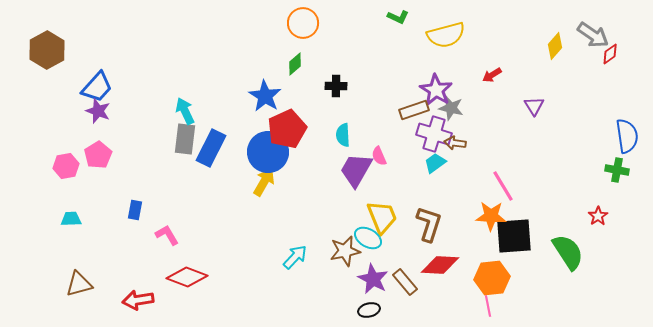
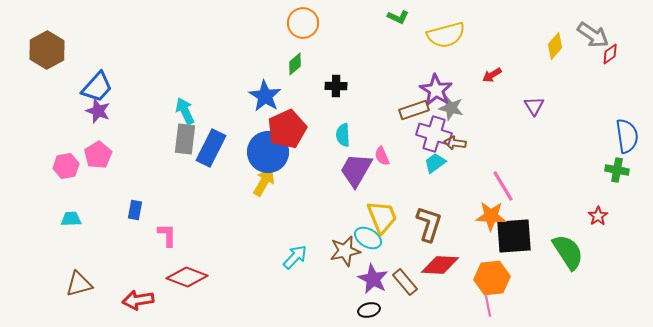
pink semicircle at (379, 156): moved 3 px right
pink L-shape at (167, 235): rotated 30 degrees clockwise
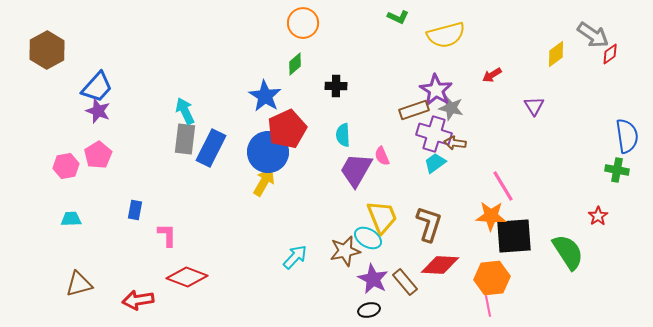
yellow diamond at (555, 46): moved 1 px right, 8 px down; rotated 12 degrees clockwise
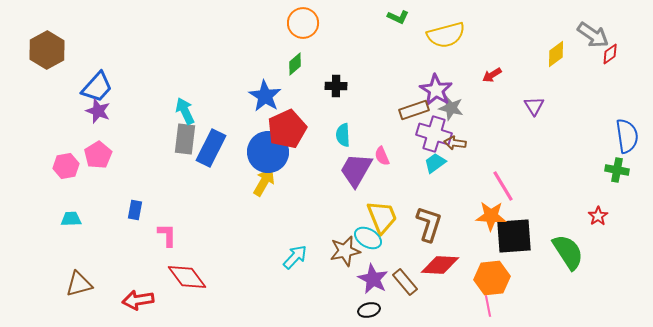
red diamond at (187, 277): rotated 33 degrees clockwise
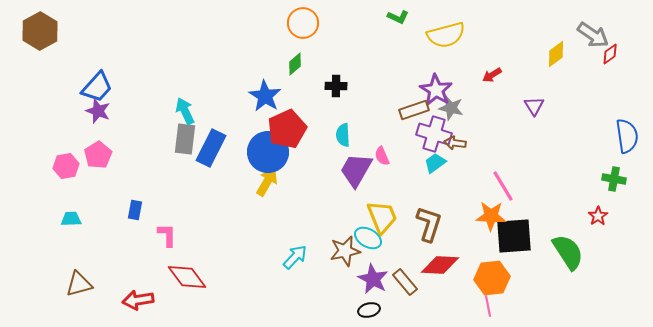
brown hexagon at (47, 50): moved 7 px left, 19 px up
green cross at (617, 170): moved 3 px left, 9 px down
yellow arrow at (264, 182): moved 3 px right
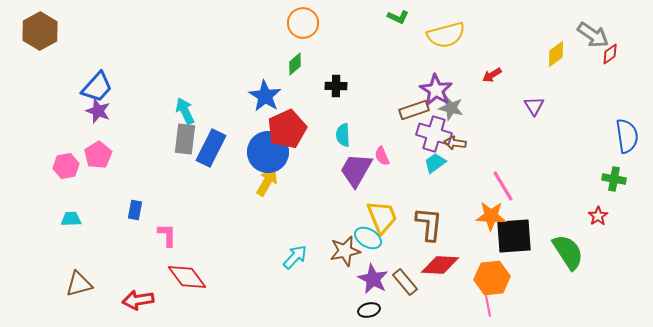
brown L-shape at (429, 224): rotated 12 degrees counterclockwise
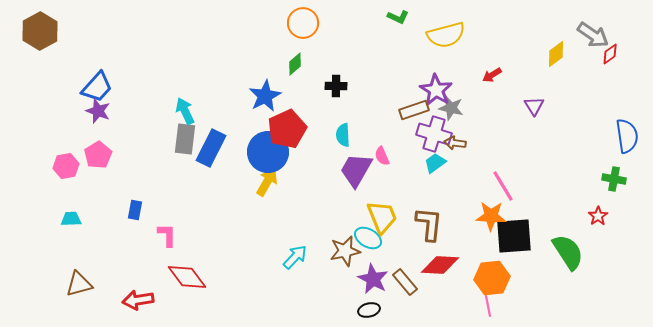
blue star at (265, 96): rotated 12 degrees clockwise
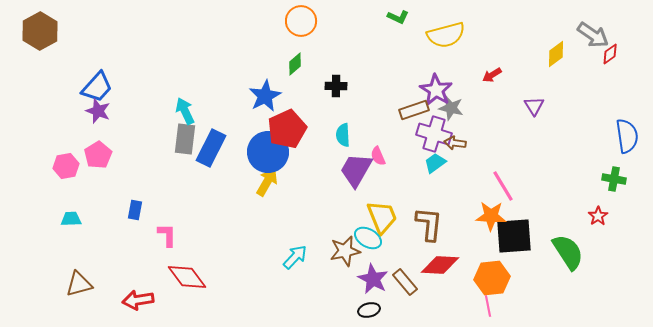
orange circle at (303, 23): moved 2 px left, 2 px up
pink semicircle at (382, 156): moved 4 px left
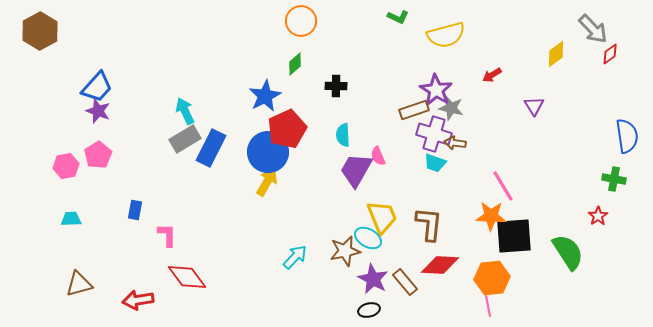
gray arrow at (593, 35): moved 6 px up; rotated 12 degrees clockwise
gray rectangle at (185, 139): rotated 52 degrees clockwise
cyan trapezoid at (435, 163): rotated 125 degrees counterclockwise
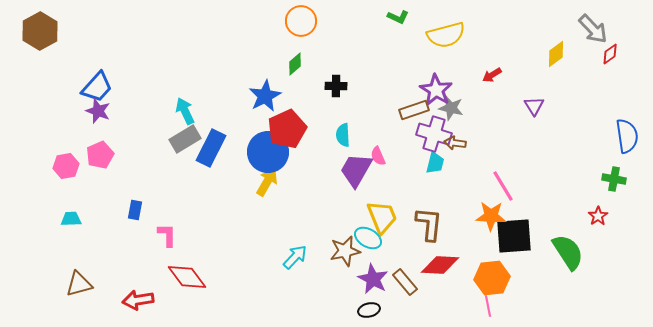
pink pentagon at (98, 155): moved 2 px right; rotated 8 degrees clockwise
cyan trapezoid at (435, 163): rotated 95 degrees counterclockwise
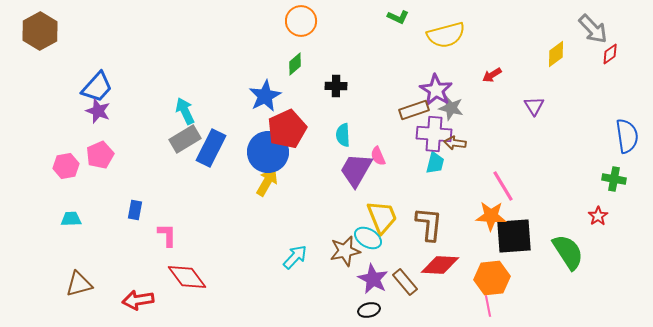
purple cross at (434, 134): rotated 12 degrees counterclockwise
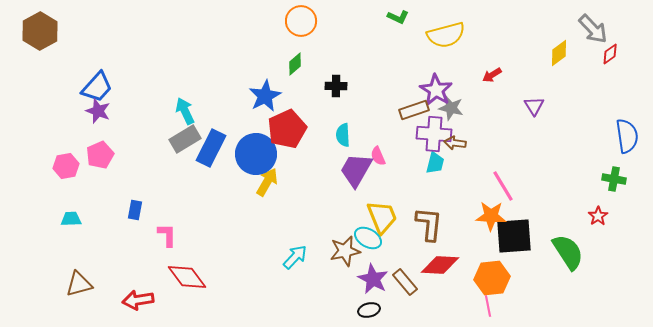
yellow diamond at (556, 54): moved 3 px right, 1 px up
blue circle at (268, 152): moved 12 px left, 2 px down
